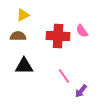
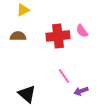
yellow triangle: moved 5 px up
red cross: rotated 10 degrees counterclockwise
black triangle: moved 3 px right, 28 px down; rotated 42 degrees clockwise
purple arrow: rotated 32 degrees clockwise
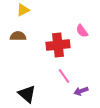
red cross: moved 9 px down
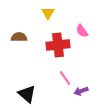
yellow triangle: moved 25 px right, 3 px down; rotated 32 degrees counterclockwise
brown semicircle: moved 1 px right, 1 px down
pink line: moved 1 px right, 2 px down
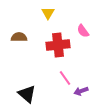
pink semicircle: moved 1 px right
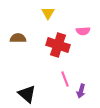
pink semicircle: rotated 56 degrees counterclockwise
brown semicircle: moved 1 px left, 1 px down
red cross: rotated 25 degrees clockwise
pink line: moved 1 px down; rotated 14 degrees clockwise
purple arrow: rotated 56 degrees counterclockwise
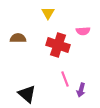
purple arrow: moved 1 px up
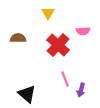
red cross: rotated 25 degrees clockwise
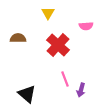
pink semicircle: moved 3 px right, 5 px up
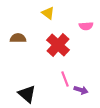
yellow triangle: rotated 24 degrees counterclockwise
purple arrow: rotated 88 degrees counterclockwise
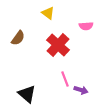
brown semicircle: rotated 126 degrees clockwise
